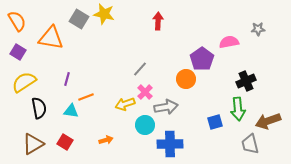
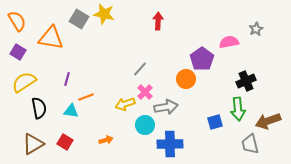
gray star: moved 2 px left; rotated 24 degrees counterclockwise
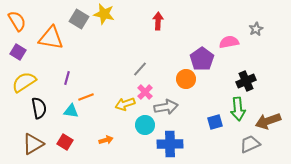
purple line: moved 1 px up
gray trapezoid: rotated 80 degrees clockwise
